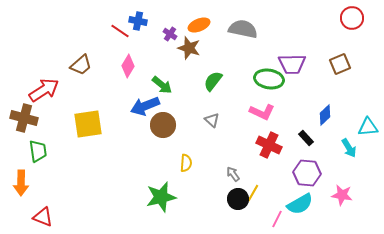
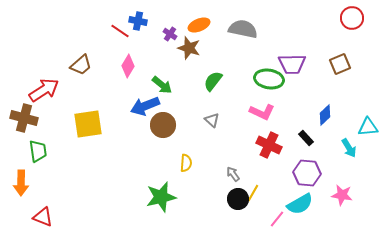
pink line: rotated 12 degrees clockwise
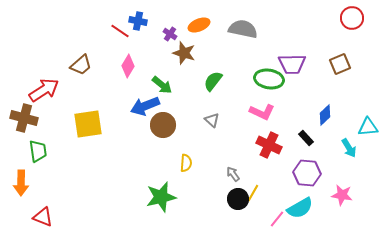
brown star: moved 5 px left, 5 px down
cyan semicircle: moved 4 px down
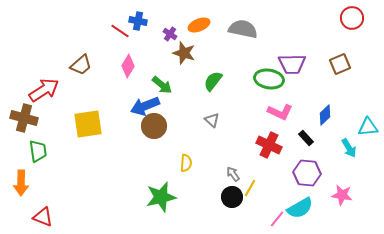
pink L-shape: moved 18 px right
brown circle: moved 9 px left, 1 px down
yellow line: moved 3 px left, 5 px up
black circle: moved 6 px left, 2 px up
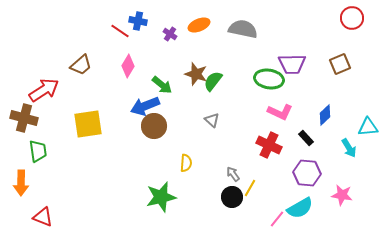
brown star: moved 12 px right, 21 px down
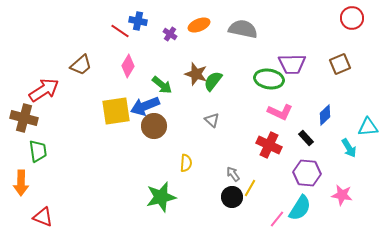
yellow square: moved 28 px right, 13 px up
cyan semicircle: rotated 28 degrees counterclockwise
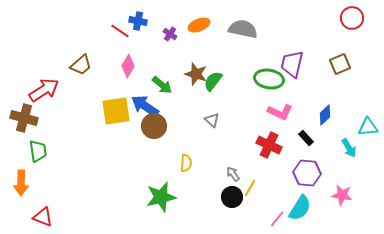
purple trapezoid: rotated 104 degrees clockwise
blue arrow: rotated 56 degrees clockwise
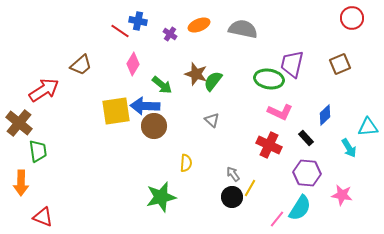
pink diamond: moved 5 px right, 2 px up
blue arrow: rotated 32 degrees counterclockwise
brown cross: moved 5 px left, 5 px down; rotated 24 degrees clockwise
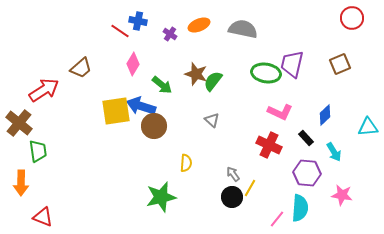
brown trapezoid: moved 3 px down
green ellipse: moved 3 px left, 6 px up
blue arrow: moved 4 px left; rotated 16 degrees clockwise
cyan arrow: moved 15 px left, 4 px down
cyan semicircle: rotated 28 degrees counterclockwise
